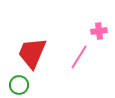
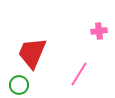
pink line: moved 17 px down
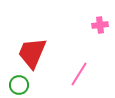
pink cross: moved 1 px right, 6 px up
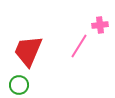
red trapezoid: moved 4 px left, 2 px up
pink line: moved 28 px up
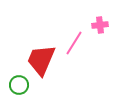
pink line: moved 5 px left, 3 px up
red trapezoid: moved 13 px right, 9 px down
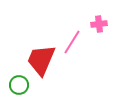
pink cross: moved 1 px left, 1 px up
pink line: moved 2 px left, 1 px up
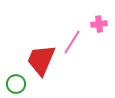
green circle: moved 3 px left, 1 px up
